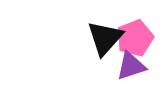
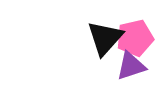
pink pentagon: rotated 9 degrees clockwise
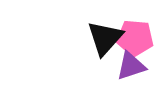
pink pentagon: rotated 18 degrees clockwise
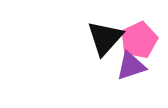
pink pentagon: moved 4 px right, 2 px down; rotated 30 degrees counterclockwise
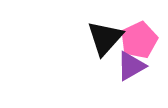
purple triangle: rotated 12 degrees counterclockwise
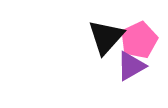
black triangle: moved 1 px right, 1 px up
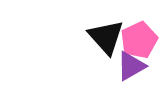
black triangle: rotated 24 degrees counterclockwise
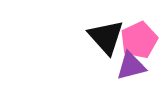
purple triangle: rotated 16 degrees clockwise
